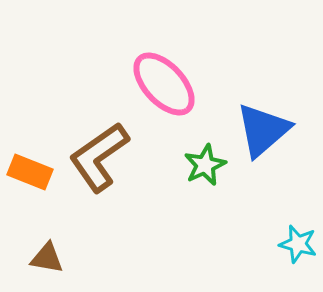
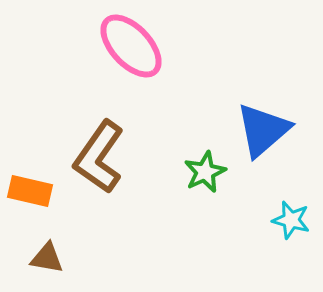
pink ellipse: moved 33 px left, 38 px up
brown L-shape: rotated 20 degrees counterclockwise
green star: moved 7 px down
orange rectangle: moved 19 px down; rotated 9 degrees counterclockwise
cyan star: moved 7 px left, 24 px up
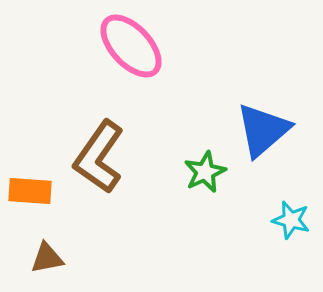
orange rectangle: rotated 9 degrees counterclockwise
brown triangle: rotated 21 degrees counterclockwise
